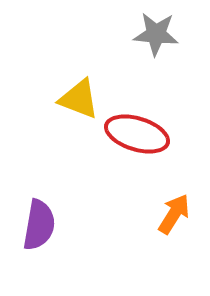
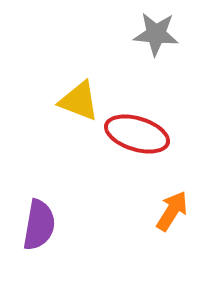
yellow triangle: moved 2 px down
orange arrow: moved 2 px left, 3 px up
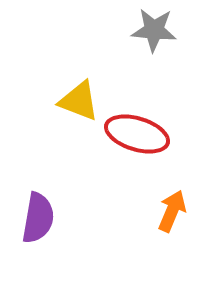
gray star: moved 2 px left, 4 px up
orange arrow: rotated 9 degrees counterclockwise
purple semicircle: moved 1 px left, 7 px up
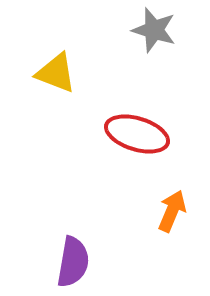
gray star: rotated 12 degrees clockwise
yellow triangle: moved 23 px left, 28 px up
purple semicircle: moved 35 px right, 44 px down
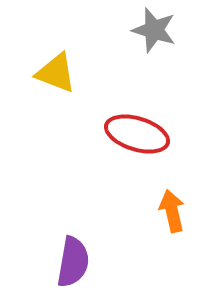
orange arrow: rotated 36 degrees counterclockwise
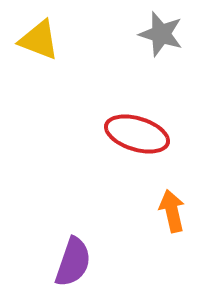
gray star: moved 7 px right, 4 px down
yellow triangle: moved 17 px left, 33 px up
purple semicircle: rotated 9 degrees clockwise
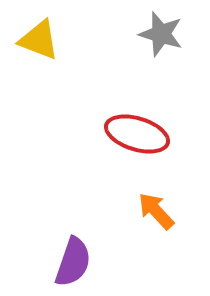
orange arrow: moved 16 px left; rotated 30 degrees counterclockwise
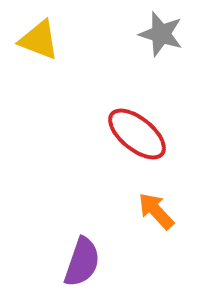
red ellipse: rotated 22 degrees clockwise
purple semicircle: moved 9 px right
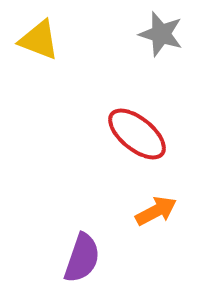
orange arrow: rotated 105 degrees clockwise
purple semicircle: moved 4 px up
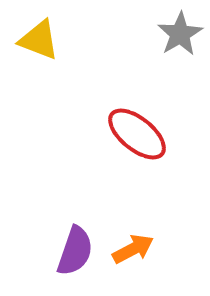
gray star: moved 19 px right; rotated 24 degrees clockwise
orange arrow: moved 23 px left, 38 px down
purple semicircle: moved 7 px left, 7 px up
